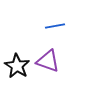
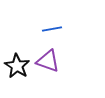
blue line: moved 3 px left, 3 px down
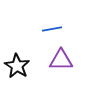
purple triangle: moved 13 px right, 1 px up; rotated 20 degrees counterclockwise
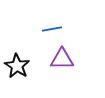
purple triangle: moved 1 px right, 1 px up
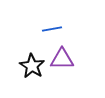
black star: moved 15 px right
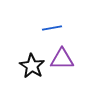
blue line: moved 1 px up
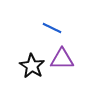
blue line: rotated 36 degrees clockwise
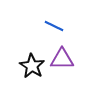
blue line: moved 2 px right, 2 px up
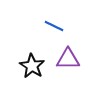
purple triangle: moved 6 px right
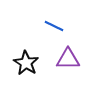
black star: moved 6 px left, 3 px up
